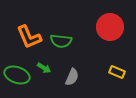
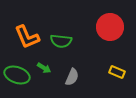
orange L-shape: moved 2 px left
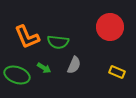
green semicircle: moved 3 px left, 1 px down
gray semicircle: moved 2 px right, 12 px up
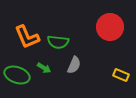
yellow rectangle: moved 4 px right, 3 px down
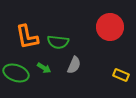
orange L-shape: rotated 12 degrees clockwise
green ellipse: moved 1 px left, 2 px up
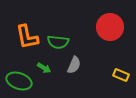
green ellipse: moved 3 px right, 8 px down
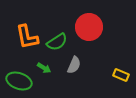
red circle: moved 21 px left
green semicircle: moved 1 px left; rotated 40 degrees counterclockwise
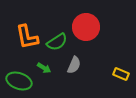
red circle: moved 3 px left
yellow rectangle: moved 1 px up
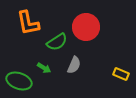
orange L-shape: moved 1 px right, 14 px up
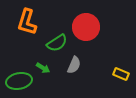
orange L-shape: moved 1 px left, 1 px up; rotated 28 degrees clockwise
green semicircle: moved 1 px down
green arrow: moved 1 px left
green ellipse: rotated 30 degrees counterclockwise
